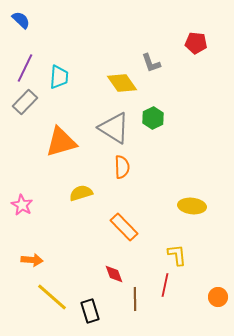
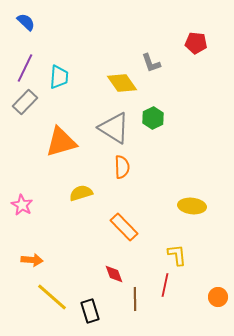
blue semicircle: moved 5 px right, 2 px down
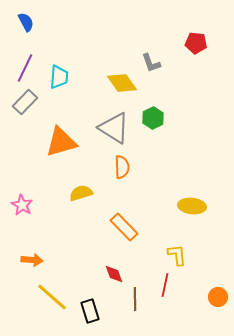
blue semicircle: rotated 18 degrees clockwise
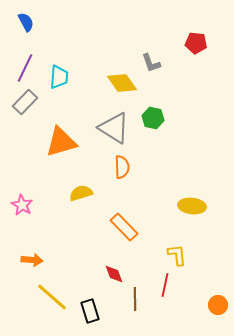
green hexagon: rotated 20 degrees counterclockwise
orange circle: moved 8 px down
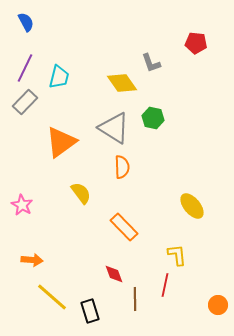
cyan trapezoid: rotated 10 degrees clockwise
orange triangle: rotated 20 degrees counterclockwise
yellow semicircle: rotated 70 degrees clockwise
yellow ellipse: rotated 44 degrees clockwise
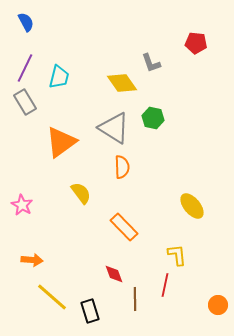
gray rectangle: rotated 75 degrees counterclockwise
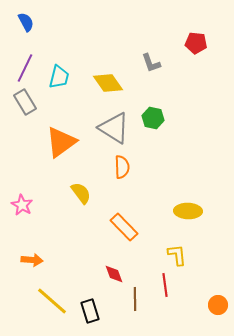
yellow diamond: moved 14 px left
yellow ellipse: moved 4 px left, 5 px down; rotated 48 degrees counterclockwise
red line: rotated 20 degrees counterclockwise
yellow line: moved 4 px down
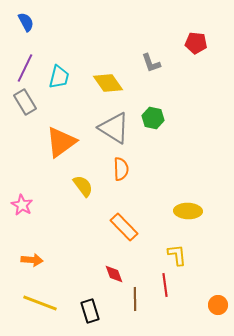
orange semicircle: moved 1 px left, 2 px down
yellow semicircle: moved 2 px right, 7 px up
yellow line: moved 12 px left, 2 px down; rotated 20 degrees counterclockwise
